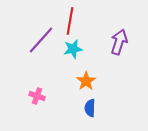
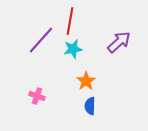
purple arrow: rotated 30 degrees clockwise
blue semicircle: moved 2 px up
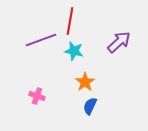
purple line: rotated 28 degrees clockwise
cyan star: moved 1 px right, 2 px down; rotated 24 degrees clockwise
orange star: moved 1 px left, 1 px down
blue semicircle: rotated 24 degrees clockwise
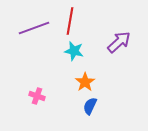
purple line: moved 7 px left, 12 px up
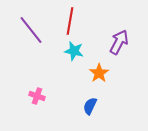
purple line: moved 3 px left, 2 px down; rotated 72 degrees clockwise
purple arrow: rotated 20 degrees counterclockwise
orange star: moved 14 px right, 9 px up
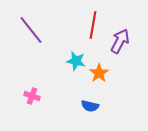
red line: moved 23 px right, 4 px down
purple arrow: moved 1 px right, 1 px up
cyan star: moved 2 px right, 10 px down
pink cross: moved 5 px left
blue semicircle: rotated 102 degrees counterclockwise
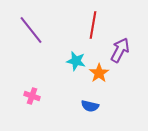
purple arrow: moved 9 px down
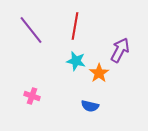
red line: moved 18 px left, 1 px down
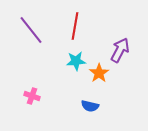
cyan star: rotated 18 degrees counterclockwise
